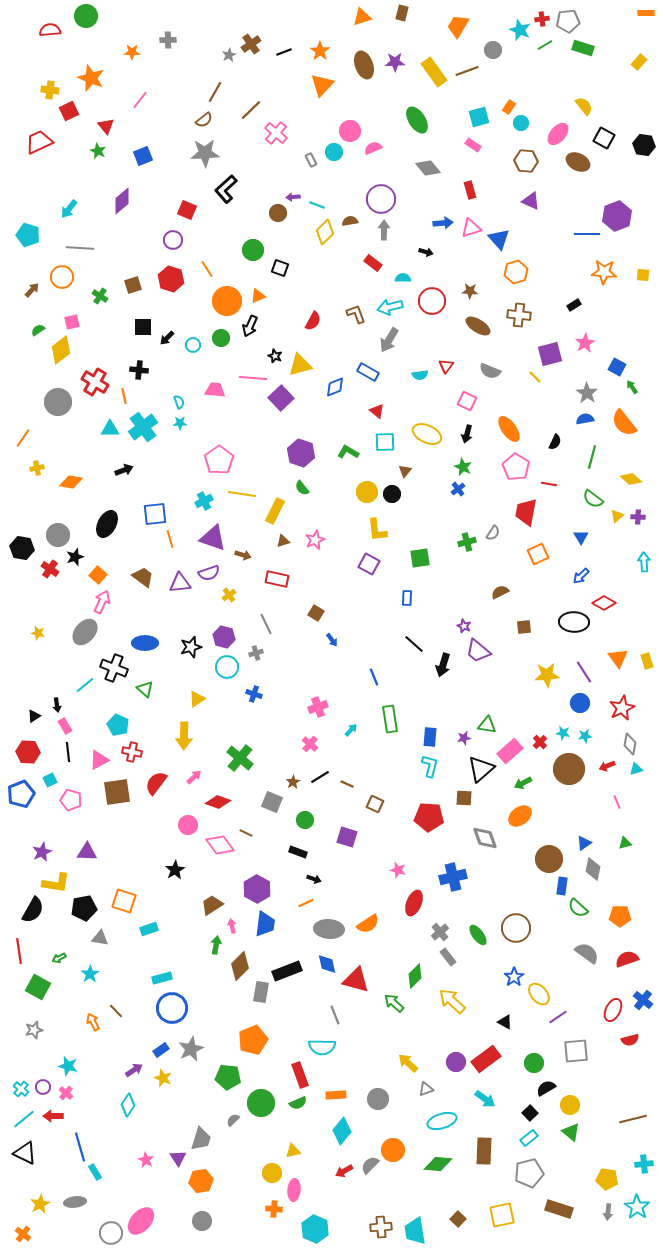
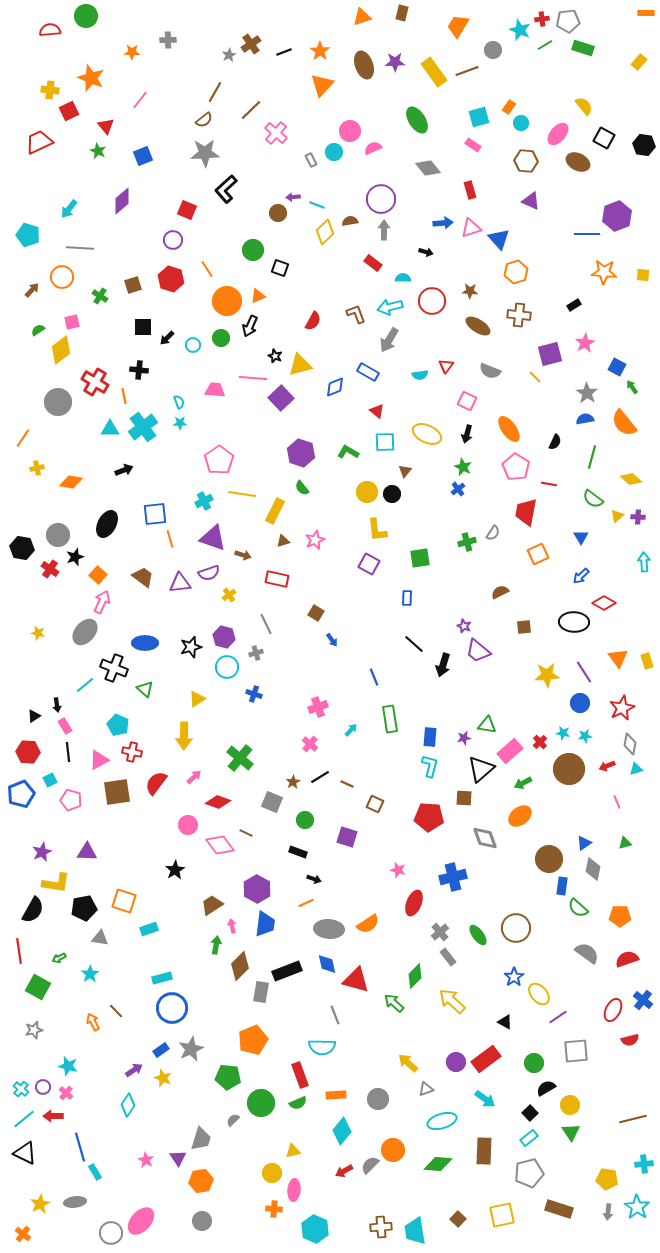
green triangle at (571, 1132): rotated 18 degrees clockwise
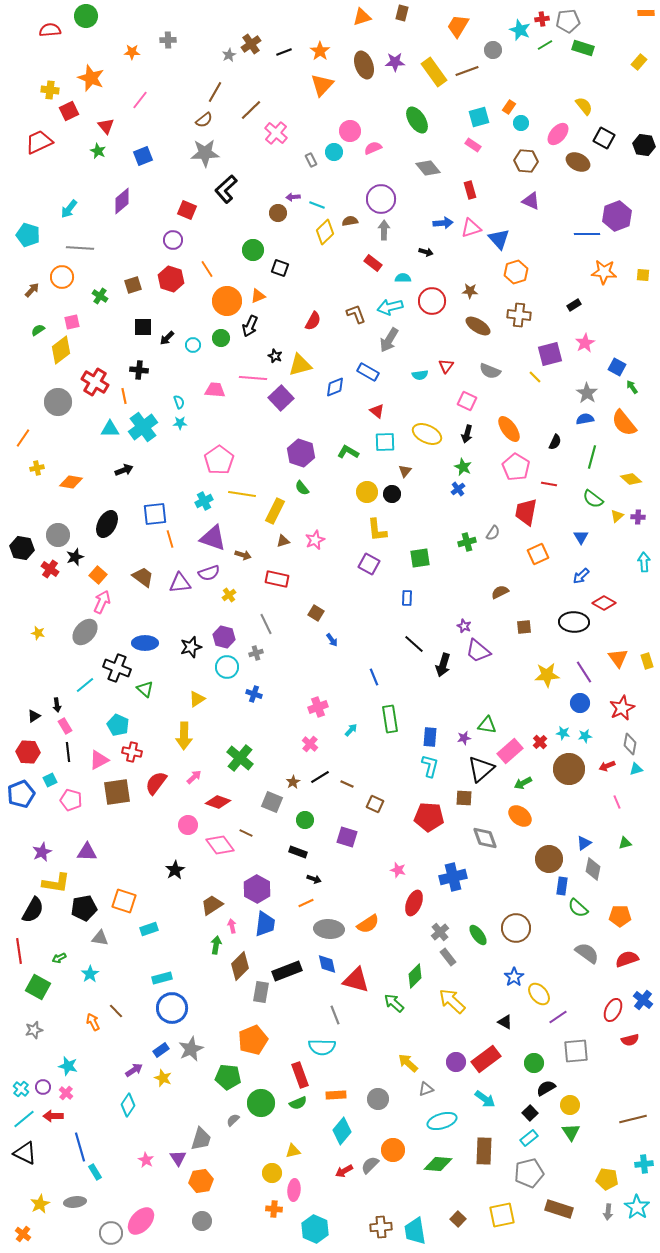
black cross at (114, 668): moved 3 px right
orange ellipse at (520, 816): rotated 75 degrees clockwise
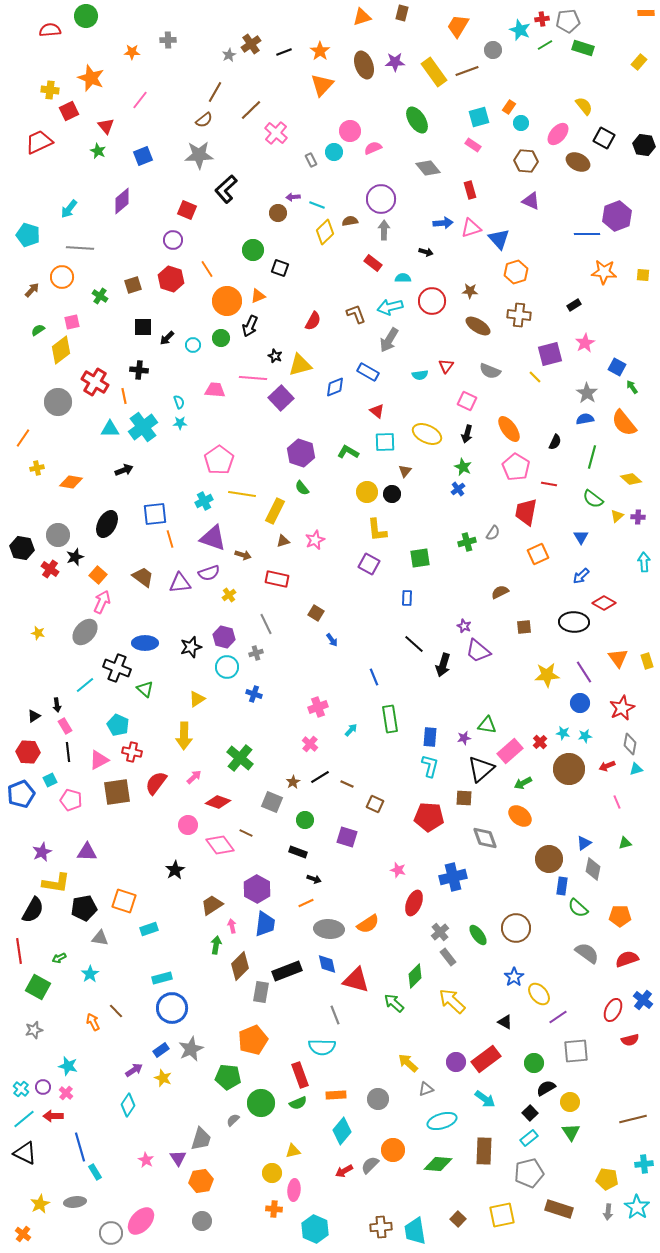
gray star at (205, 153): moved 6 px left, 2 px down
yellow circle at (570, 1105): moved 3 px up
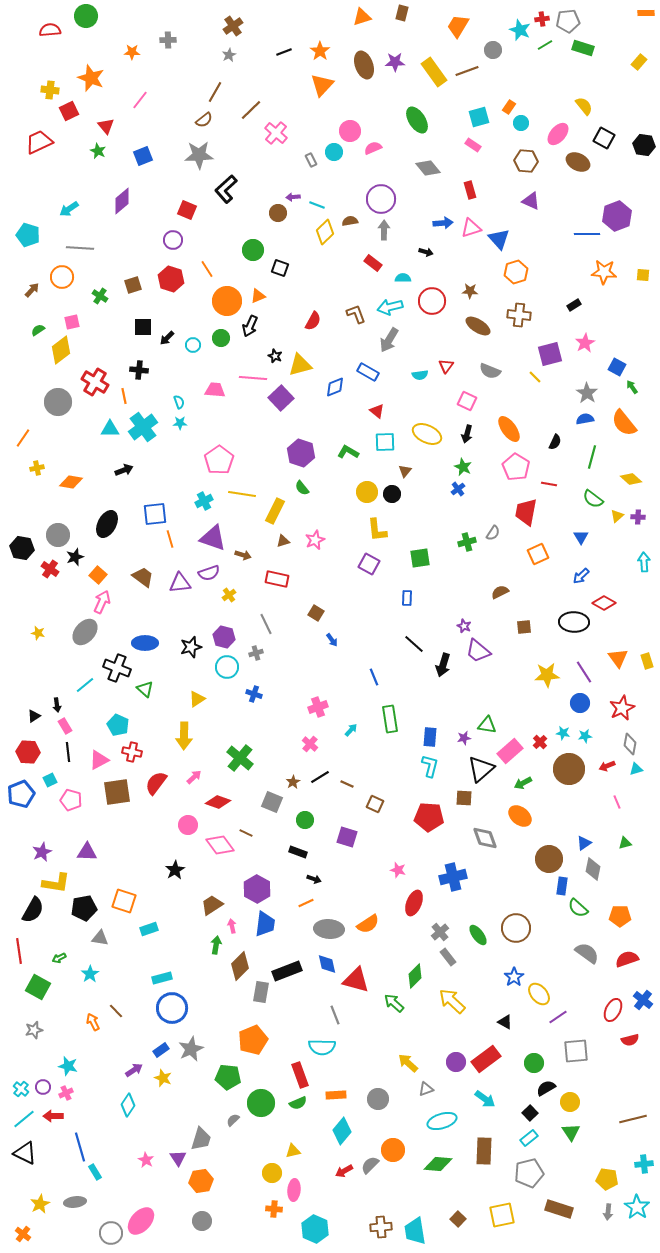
brown cross at (251, 44): moved 18 px left, 18 px up
cyan arrow at (69, 209): rotated 18 degrees clockwise
pink cross at (66, 1093): rotated 24 degrees clockwise
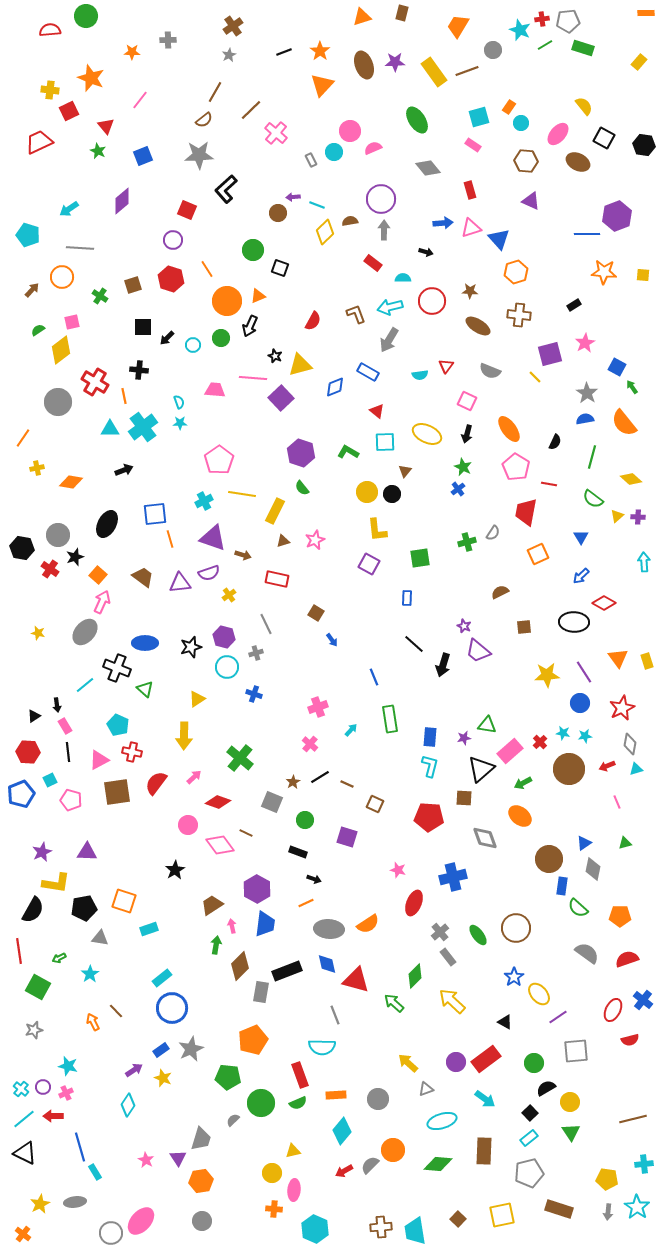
cyan rectangle at (162, 978): rotated 24 degrees counterclockwise
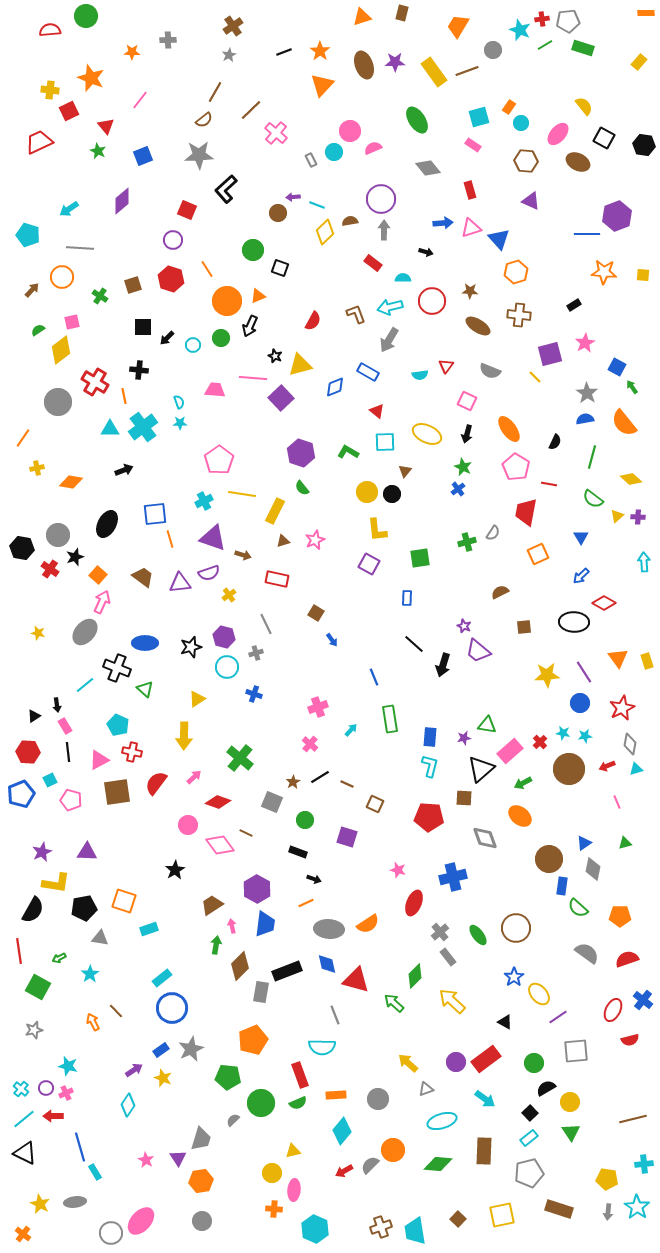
purple circle at (43, 1087): moved 3 px right, 1 px down
yellow star at (40, 1204): rotated 18 degrees counterclockwise
brown cross at (381, 1227): rotated 15 degrees counterclockwise
